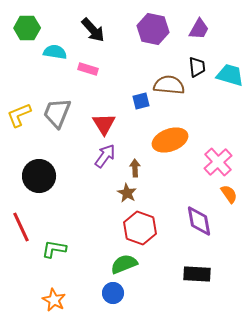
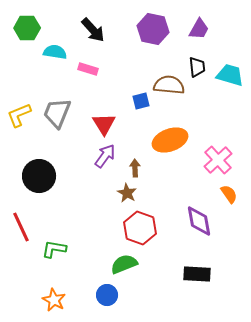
pink cross: moved 2 px up
blue circle: moved 6 px left, 2 px down
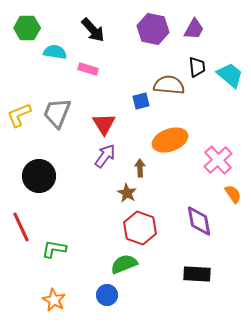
purple trapezoid: moved 5 px left
cyan trapezoid: rotated 24 degrees clockwise
brown arrow: moved 5 px right
orange semicircle: moved 4 px right
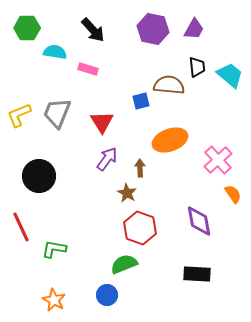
red triangle: moved 2 px left, 2 px up
purple arrow: moved 2 px right, 3 px down
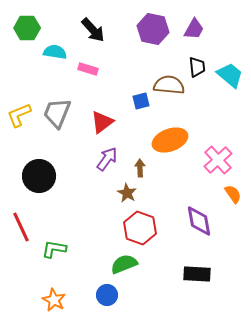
red triangle: rotated 25 degrees clockwise
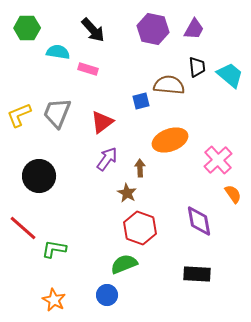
cyan semicircle: moved 3 px right
red line: moved 2 px right, 1 px down; rotated 24 degrees counterclockwise
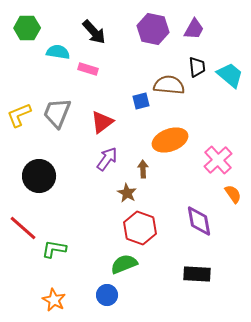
black arrow: moved 1 px right, 2 px down
brown arrow: moved 3 px right, 1 px down
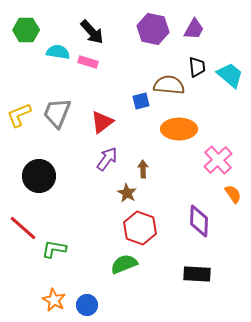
green hexagon: moved 1 px left, 2 px down
black arrow: moved 2 px left
pink rectangle: moved 7 px up
orange ellipse: moved 9 px right, 11 px up; rotated 20 degrees clockwise
purple diamond: rotated 12 degrees clockwise
blue circle: moved 20 px left, 10 px down
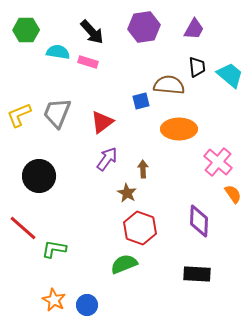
purple hexagon: moved 9 px left, 2 px up; rotated 20 degrees counterclockwise
pink cross: moved 2 px down; rotated 8 degrees counterclockwise
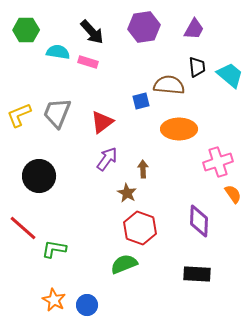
pink cross: rotated 32 degrees clockwise
